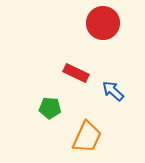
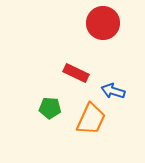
blue arrow: rotated 25 degrees counterclockwise
orange trapezoid: moved 4 px right, 18 px up
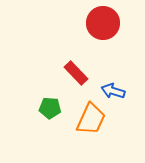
red rectangle: rotated 20 degrees clockwise
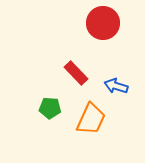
blue arrow: moved 3 px right, 5 px up
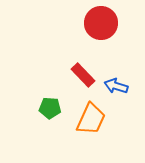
red circle: moved 2 px left
red rectangle: moved 7 px right, 2 px down
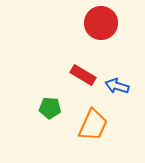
red rectangle: rotated 15 degrees counterclockwise
blue arrow: moved 1 px right
orange trapezoid: moved 2 px right, 6 px down
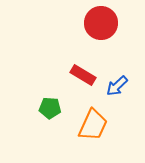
blue arrow: rotated 60 degrees counterclockwise
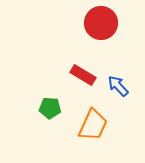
blue arrow: moved 1 px right; rotated 90 degrees clockwise
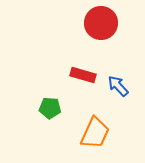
red rectangle: rotated 15 degrees counterclockwise
orange trapezoid: moved 2 px right, 8 px down
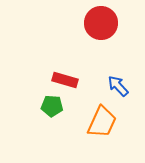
red rectangle: moved 18 px left, 5 px down
green pentagon: moved 2 px right, 2 px up
orange trapezoid: moved 7 px right, 11 px up
